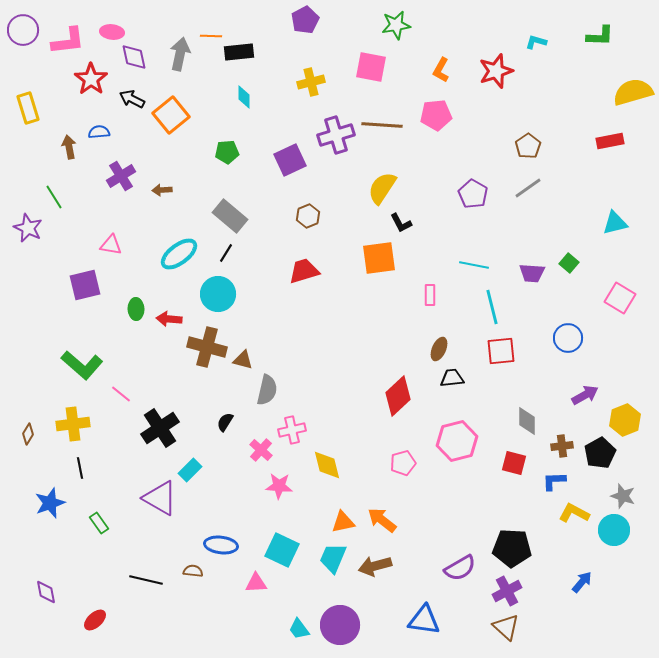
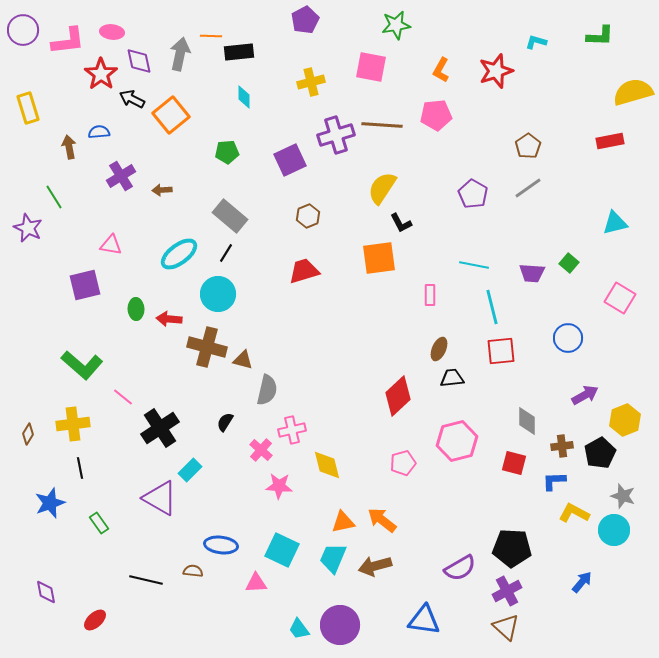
purple diamond at (134, 57): moved 5 px right, 4 px down
red star at (91, 79): moved 10 px right, 5 px up
pink line at (121, 394): moved 2 px right, 3 px down
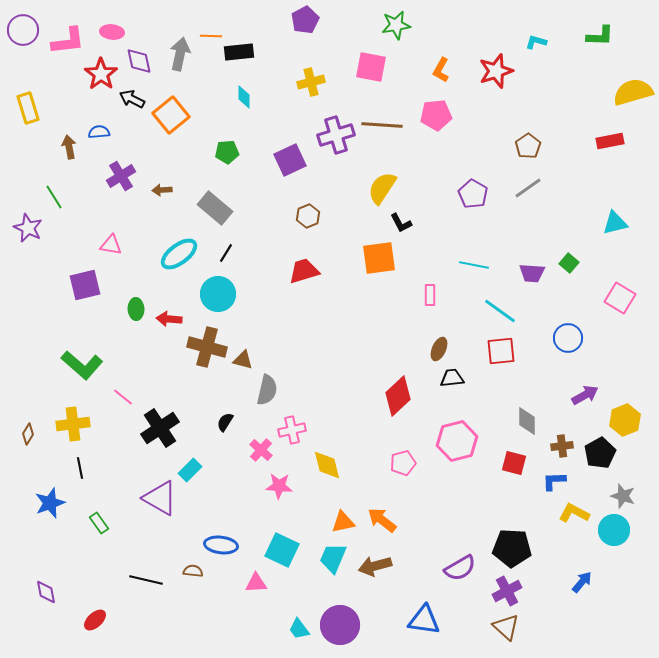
gray rectangle at (230, 216): moved 15 px left, 8 px up
cyan line at (492, 307): moved 8 px right, 4 px down; rotated 40 degrees counterclockwise
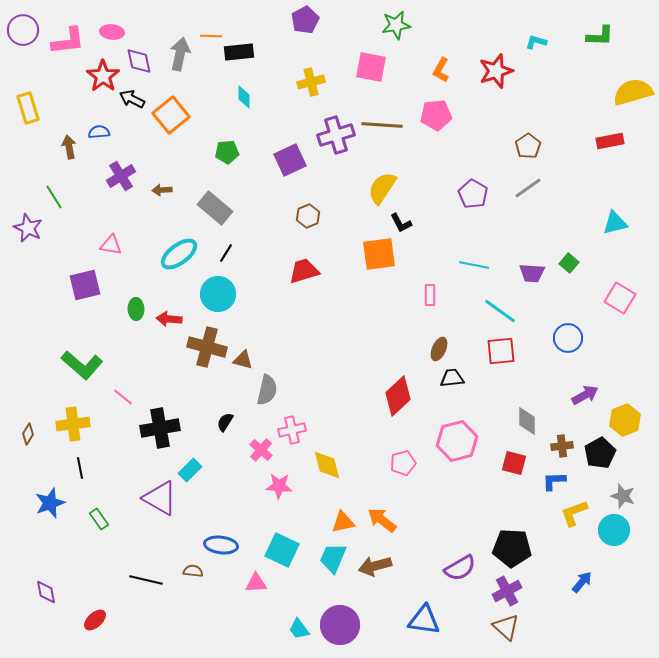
red star at (101, 74): moved 2 px right, 2 px down
orange square at (379, 258): moved 4 px up
black cross at (160, 428): rotated 24 degrees clockwise
yellow L-shape at (574, 513): rotated 48 degrees counterclockwise
green rectangle at (99, 523): moved 4 px up
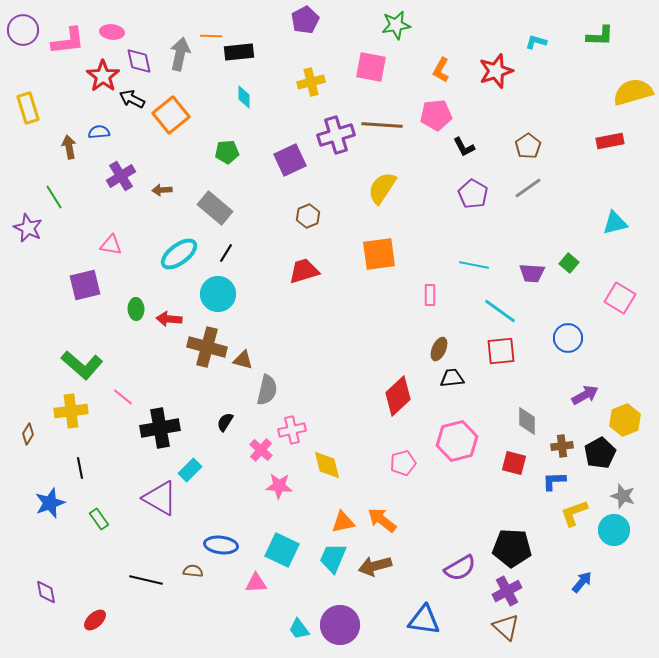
black L-shape at (401, 223): moved 63 px right, 76 px up
yellow cross at (73, 424): moved 2 px left, 13 px up
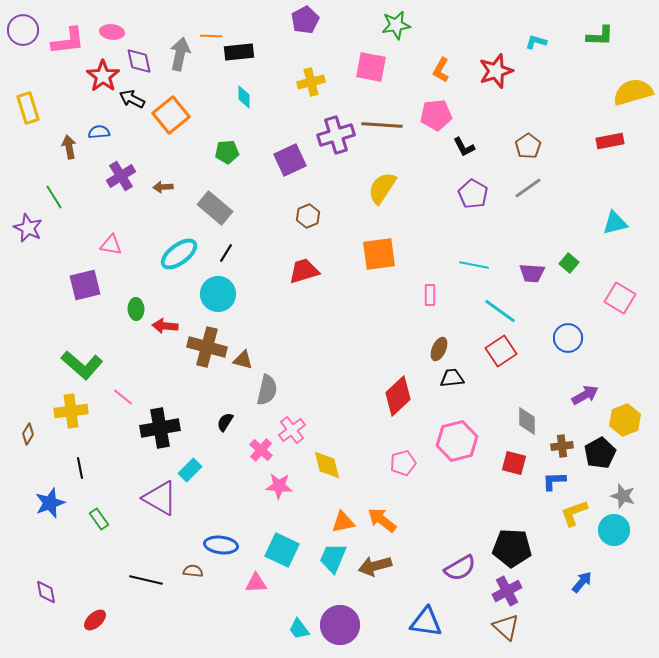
brown arrow at (162, 190): moved 1 px right, 3 px up
red arrow at (169, 319): moved 4 px left, 7 px down
red square at (501, 351): rotated 28 degrees counterclockwise
pink cross at (292, 430): rotated 24 degrees counterclockwise
blue triangle at (424, 620): moved 2 px right, 2 px down
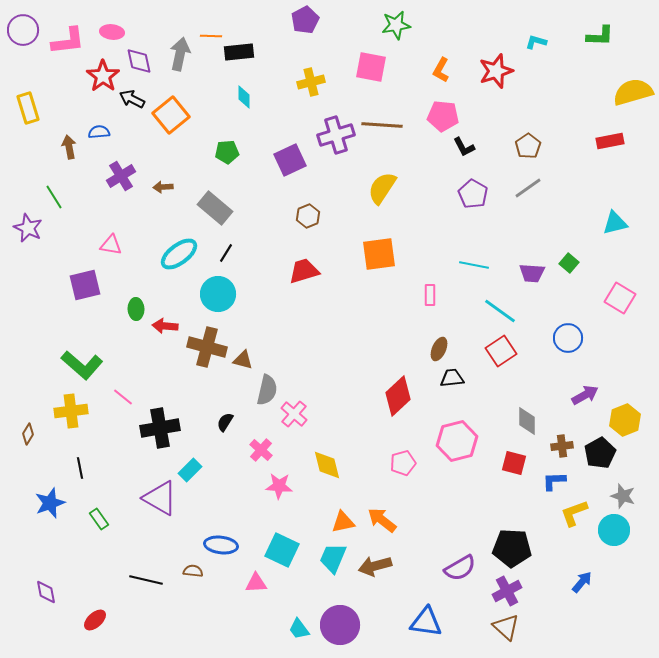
pink pentagon at (436, 115): moved 7 px right, 1 px down; rotated 12 degrees clockwise
pink cross at (292, 430): moved 2 px right, 16 px up; rotated 12 degrees counterclockwise
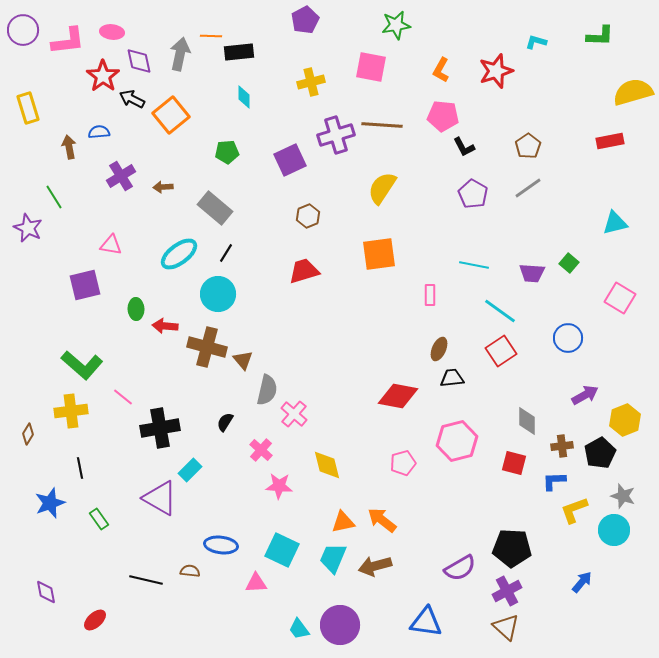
brown triangle at (243, 360): rotated 35 degrees clockwise
red diamond at (398, 396): rotated 54 degrees clockwise
yellow L-shape at (574, 513): moved 3 px up
brown semicircle at (193, 571): moved 3 px left
